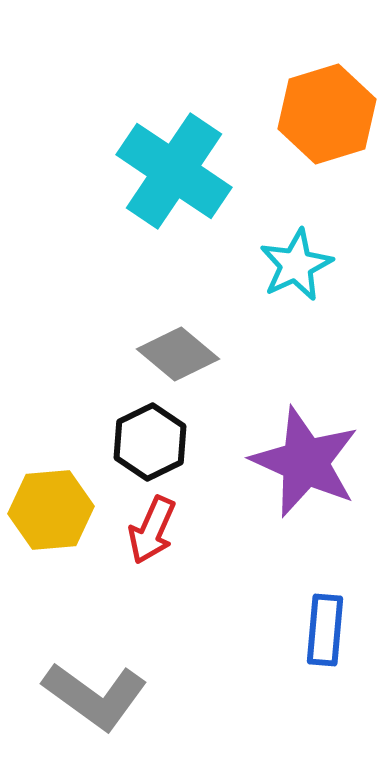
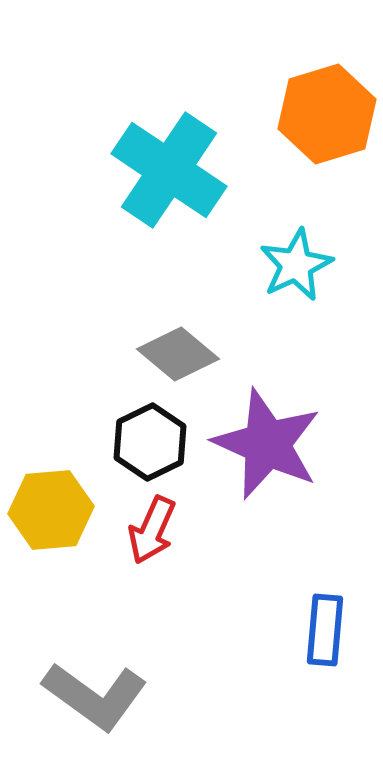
cyan cross: moved 5 px left, 1 px up
purple star: moved 38 px left, 18 px up
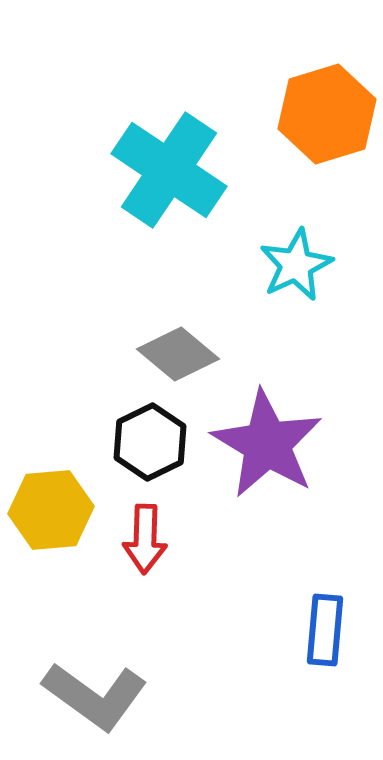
purple star: rotated 7 degrees clockwise
red arrow: moved 7 px left, 9 px down; rotated 22 degrees counterclockwise
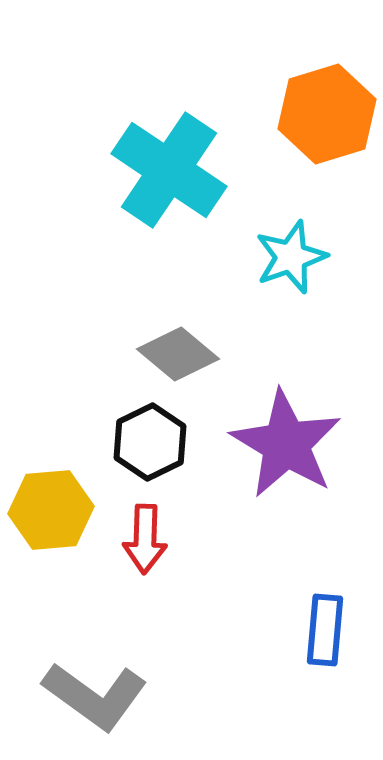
cyan star: moved 5 px left, 8 px up; rotated 6 degrees clockwise
purple star: moved 19 px right
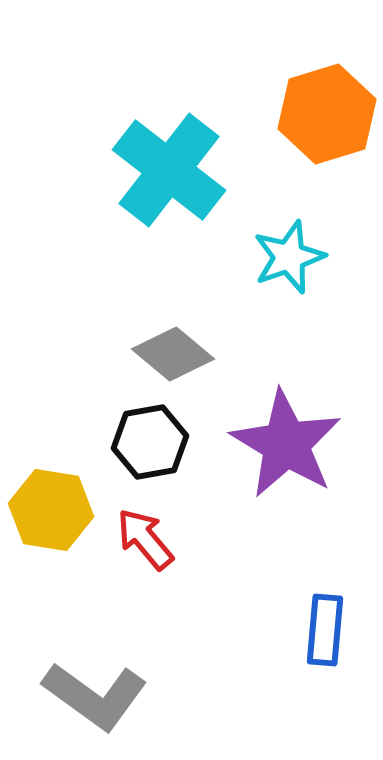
cyan cross: rotated 4 degrees clockwise
cyan star: moved 2 px left
gray diamond: moved 5 px left
black hexagon: rotated 16 degrees clockwise
yellow hexagon: rotated 14 degrees clockwise
red arrow: rotated 138 degrees clockwise
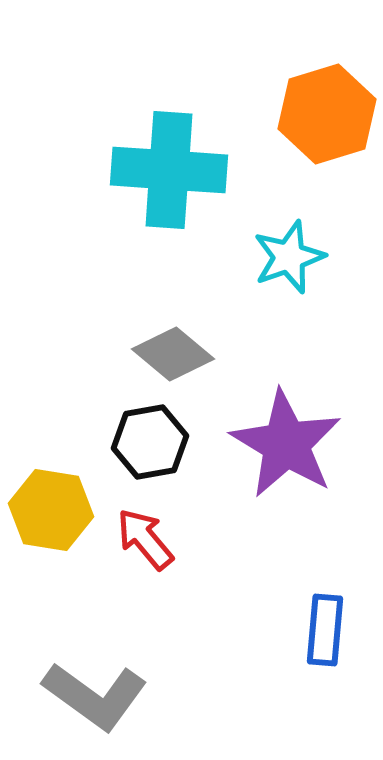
cyan cross: rotated 34 degrees counterclockwise
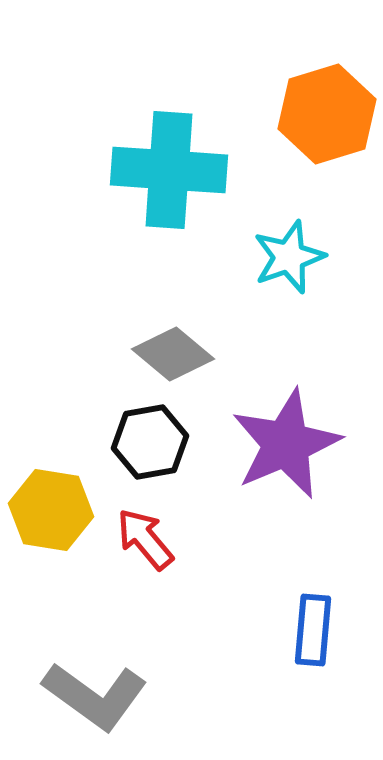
purple star: rotated 18 degrees clockwise
blue rectangle: moved 12 px left
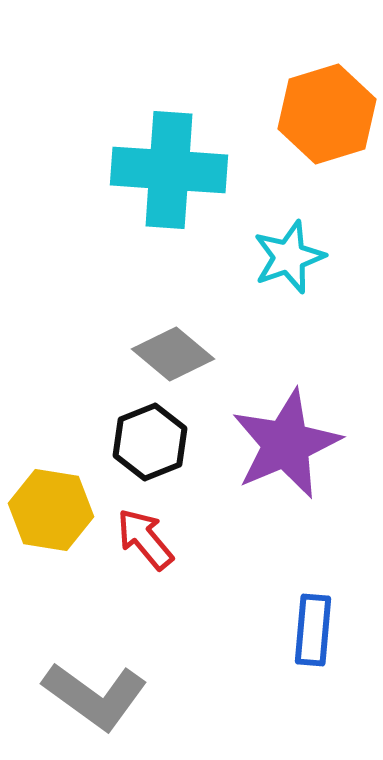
black hexagon: rotated 12 degrees counterclockwise
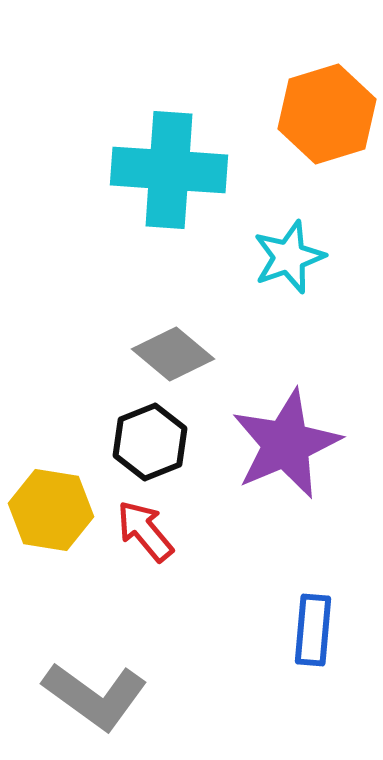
red arrow: moved 8 px up
